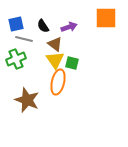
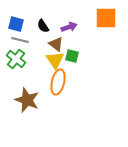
blue square: rotated 28 degrees clockwise
gray line: moved 4 px left, 1 px down
brown triangle: moved 1 px right
green cross: rotated 30 degrees counterclockwise
green square: moved 7 px up
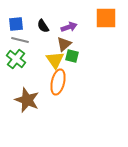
blue square: rotated 21 degrees counterclockwise
brown triangle: moved 8 px right; rotated 42 degrees clockwise
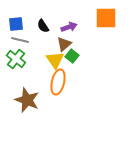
green square: rotated 24 degrees clockwise
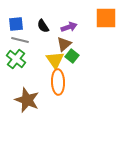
orange ellipse: rotated 15 degrees counterclockwise
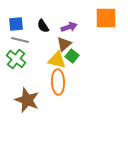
yellow triangle: moved 2 px right; rotated 42 degrees counterclockwise
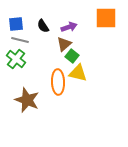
yellow triangle: moved 21 px right, 13 px down
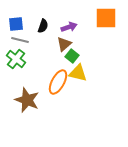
black semicircle: rotated 128 degrees counterclockwise
orange ellipse: rotated 30 degrees clockwise
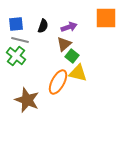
green cross: moved 3 px up
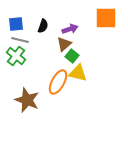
purple arrow: moved 1 px right, 2 px down
